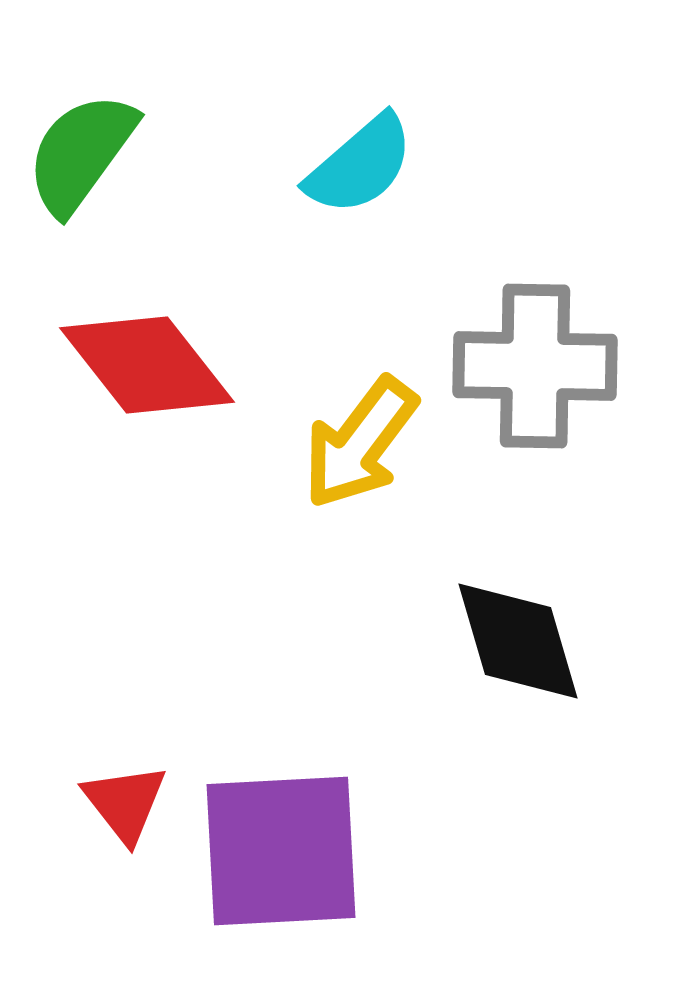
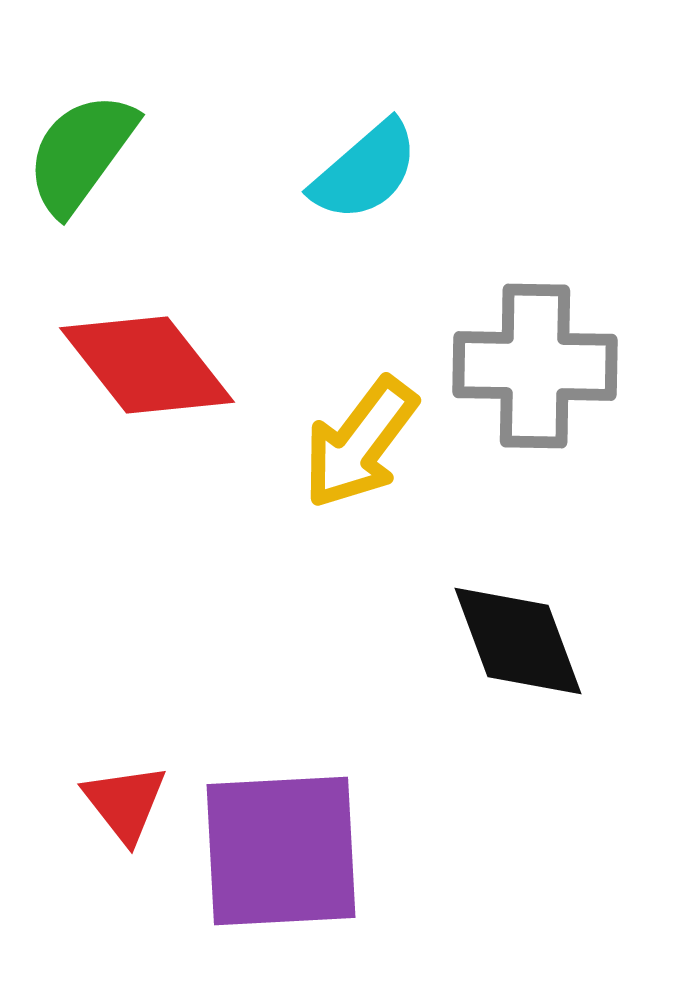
cyan semicircle: moved 5 px right, 6 px down
black diamond: rotated 4 degrees counterclockwise
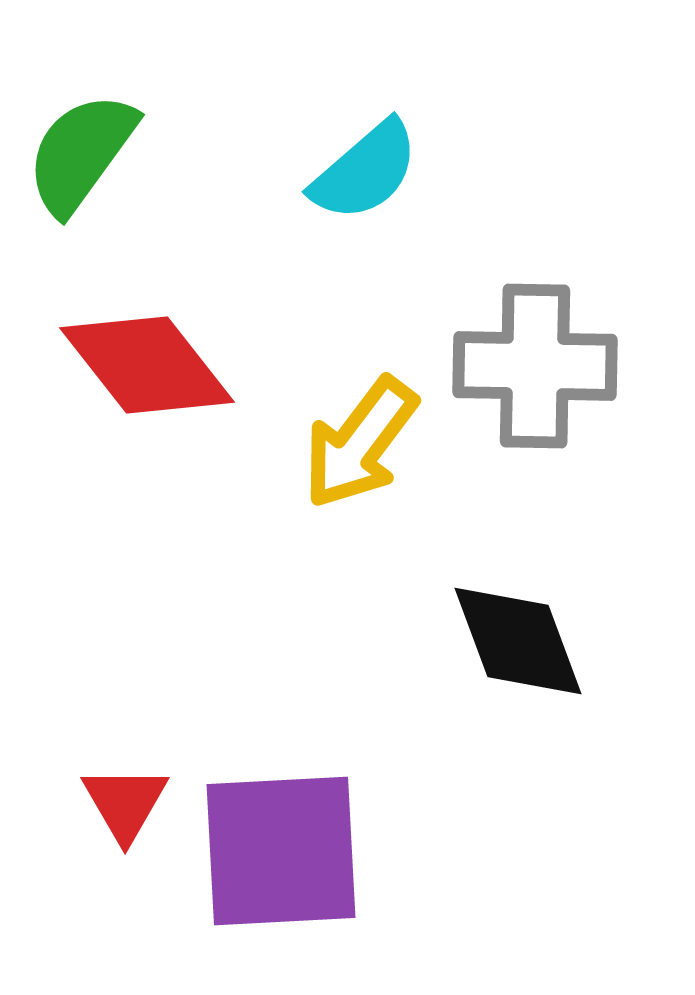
red triangle: rotated 8 degrees clockwise
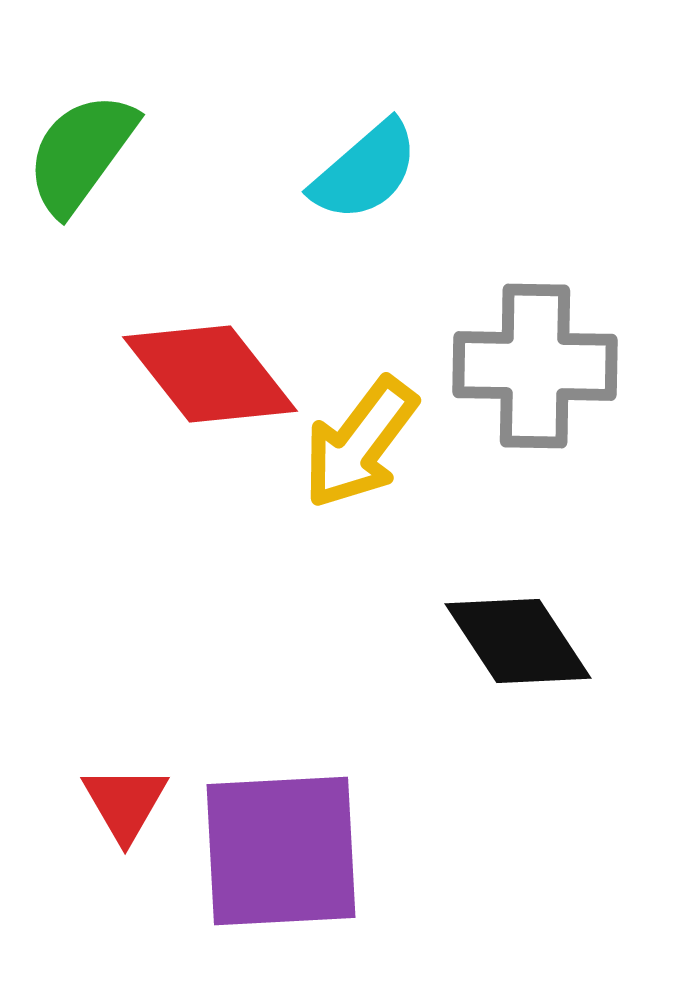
red diamond: moved 63 px right, 9 px down
black diamond: rotated 13 degrees counterclockwise
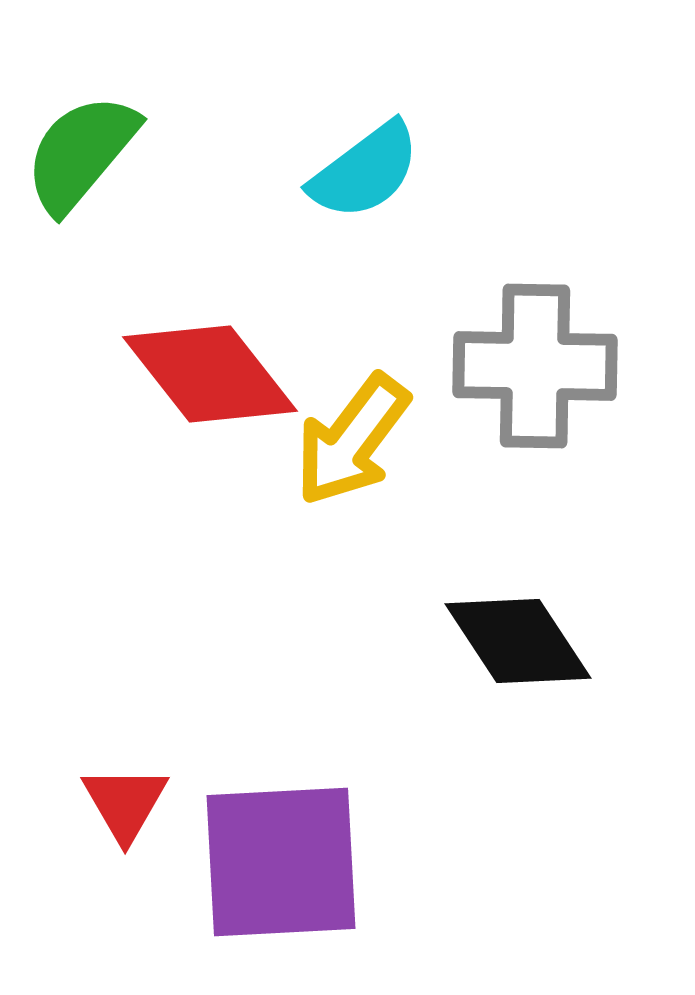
green semicircle: rotated 4 degrees clockwise
cyan semicircle: rotated 4 degrees clockwise
yellow arrow: moved 8 px left, 3 px up
purple square: moved 11 px down
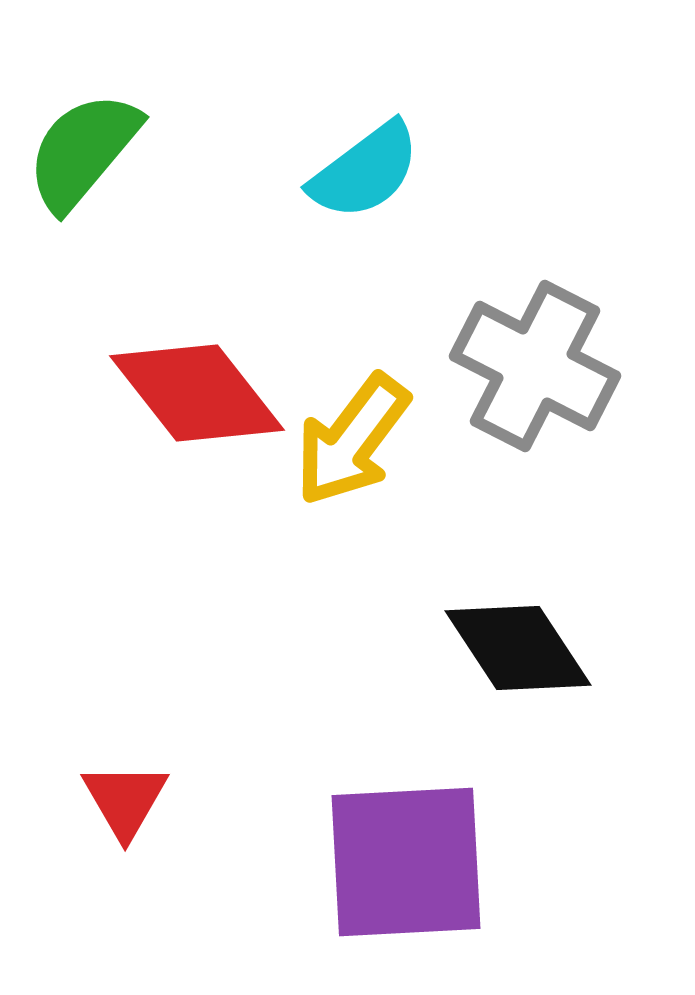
green semicircle: moved 2 px right, 2 px up
gray cross: rotated 26 degrees clockwise
red diamond: moved 13 px left, 19 px down
black diamond: moved 7 px down
red triangle: moved 3 px up
purple square: moved 125 px right
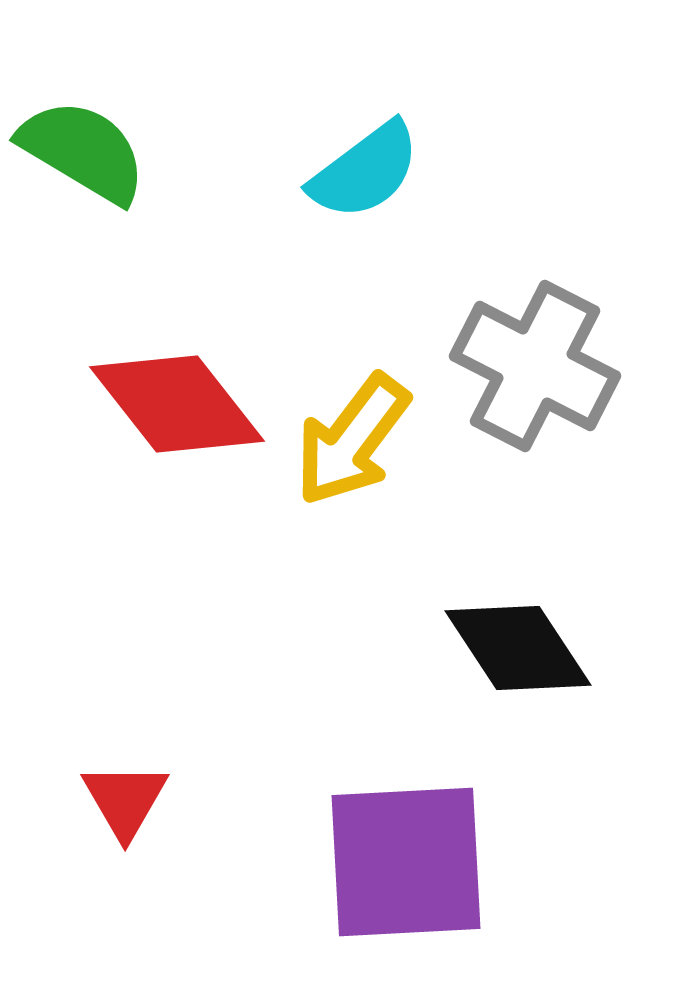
green semicircle: rotated 81 degrees clockwise
red diamond: moved 20 px left, 11 px down
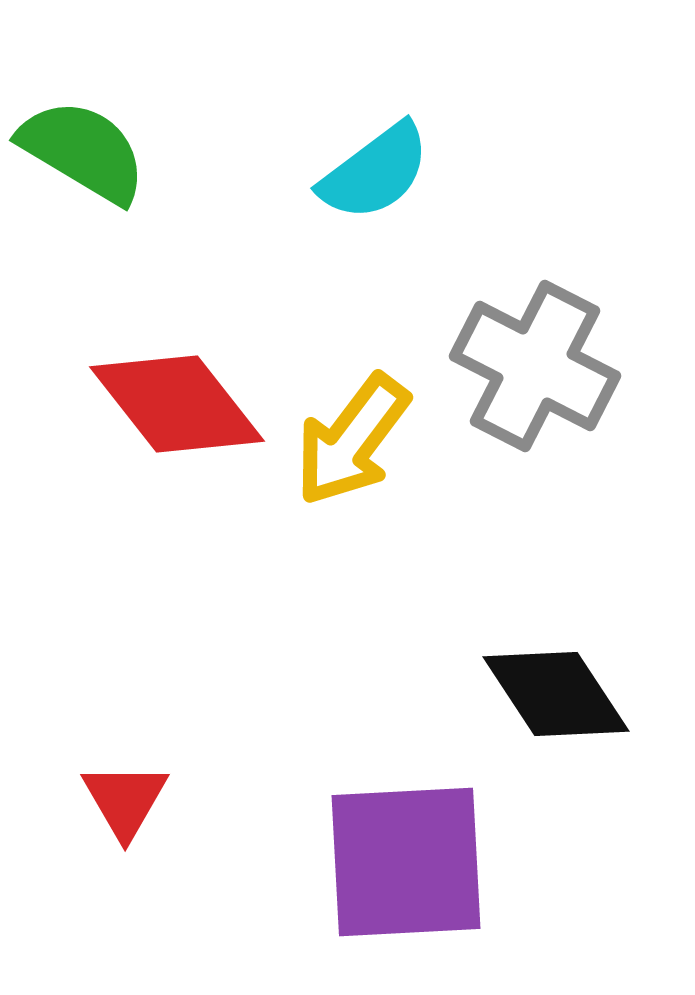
cyan semicircle: moved 10 px right, 1 px down
black diamond: moved 38 px right, 46 px down
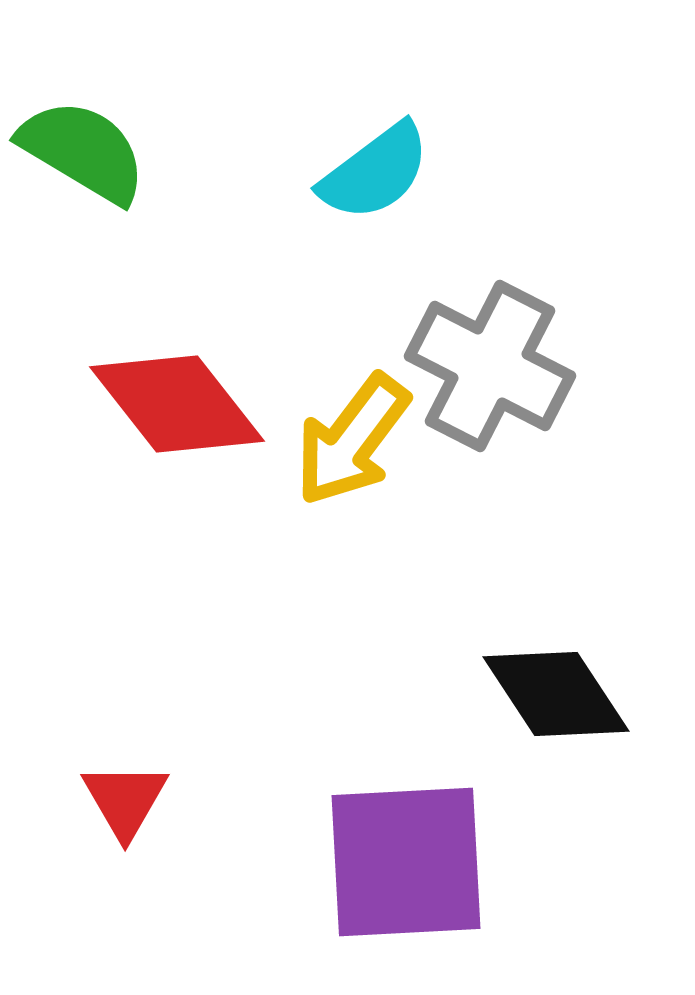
gray cross: moved 45 px left
